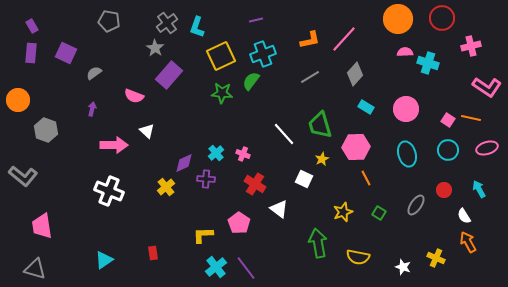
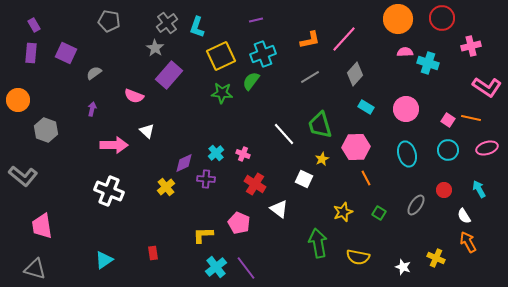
purple rectangle at (32, 26): moved 2 px right, 1 px up
pink pentagon at (239, 223): rotated 10 degrees counterclockwise
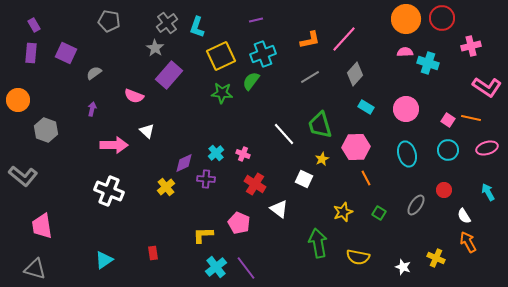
orange circle at (398, 19): moved 8 px right
cyan arrow at (479, 189): moved 9 px right, 3 px down
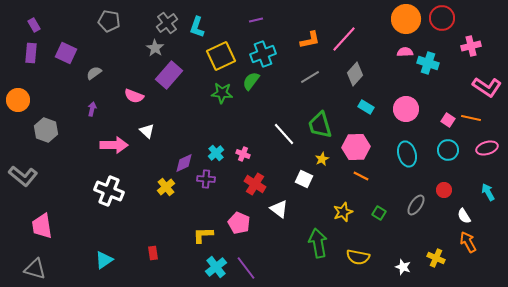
orange line at (366, 178): moved 5 px left, 2 px up; rotated 35 degrees counterclockwise
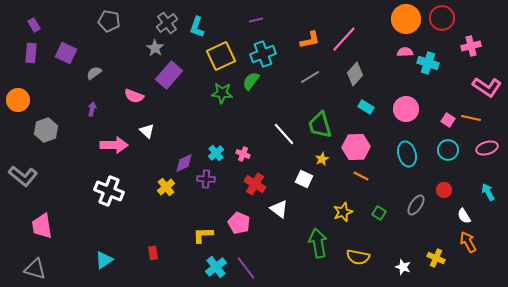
gray hexagon at (46, 130): rotated 20 degrees clockwise
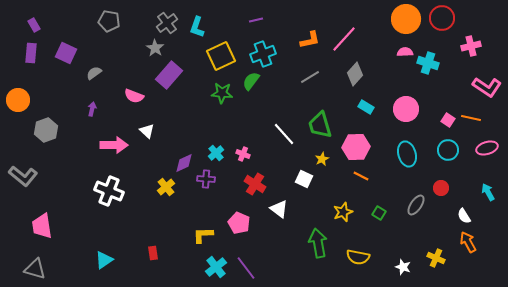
red circle at (444, 190): moved 3 px left, 2 px up
